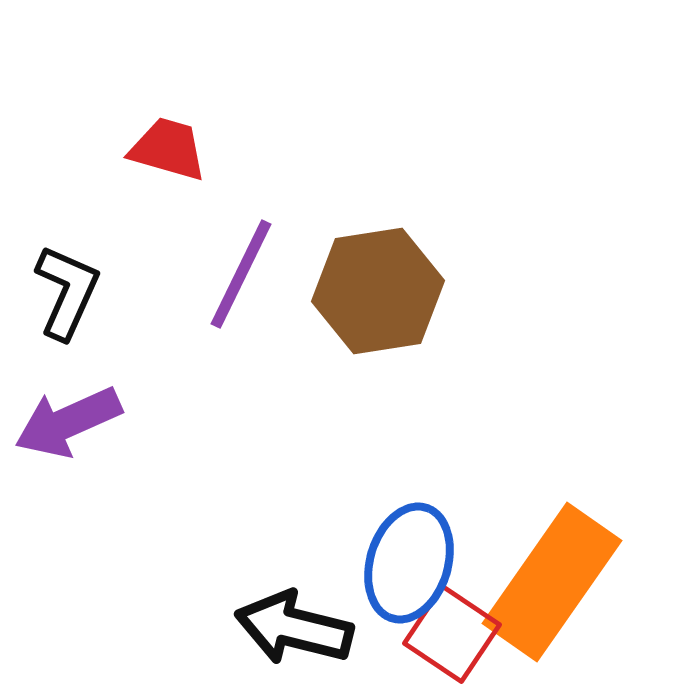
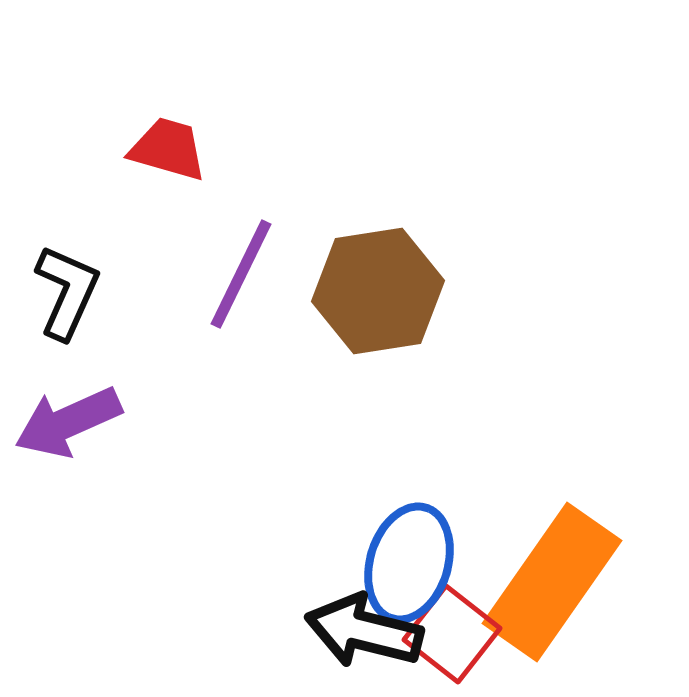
black arrow: moved 70 px right, 3 px down
red square: rotated 4 degrees clockwise
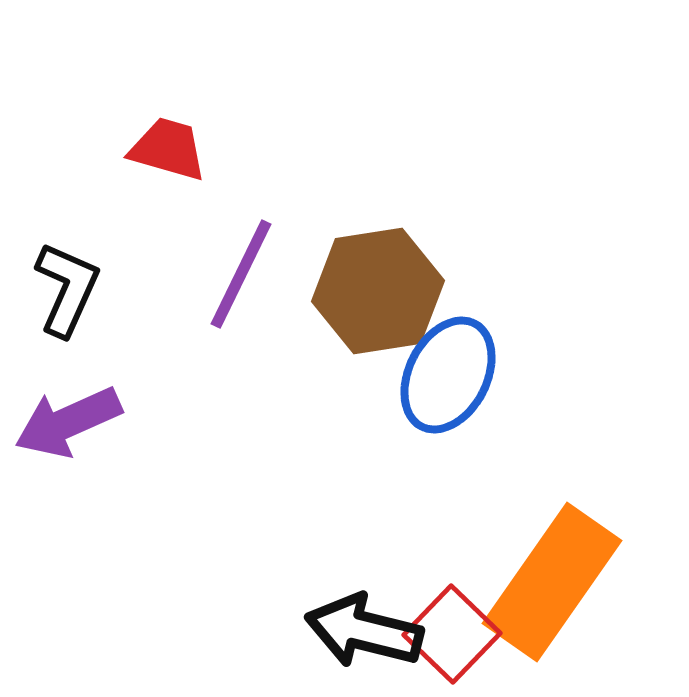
black L-shape: moved 3 px up
blue ellipse: moved 39 px right, 188 px up; rotated 10 degrees clockwise
red square: rotated 6 degrees clockwise
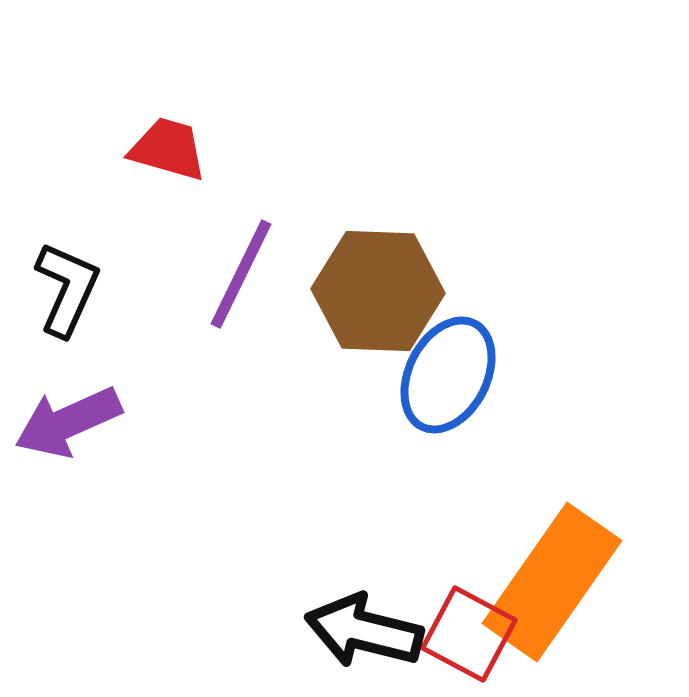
brown hexagon: rotated 11 degrees clockwise
red square: moved 17 px right; rotated 16 degrees counterclockwise
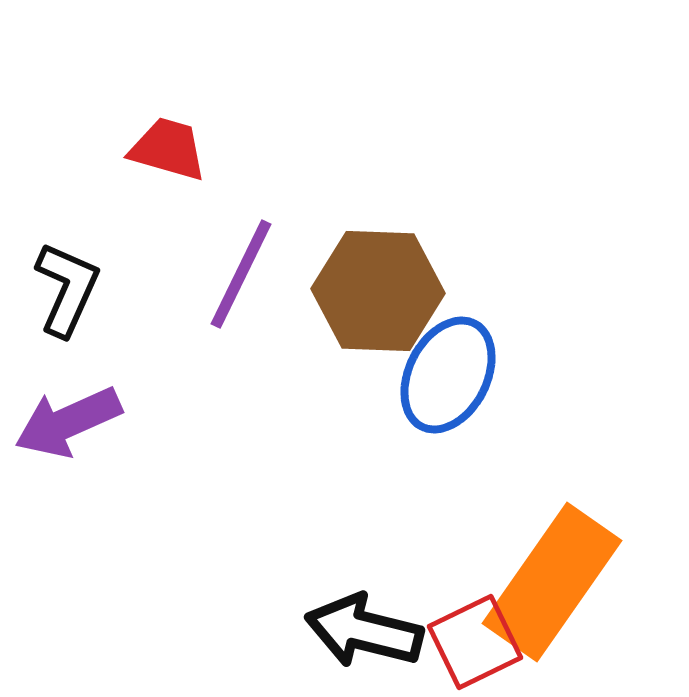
red square: moved 6 px right, 8 px down; rotated 36 degrees clockwise
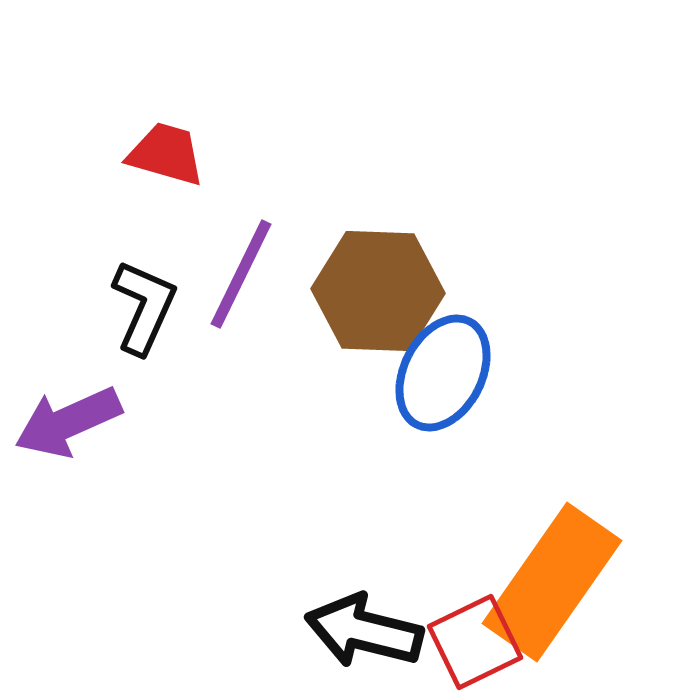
red trapezoid: moved 2 px left, 5 px down
black L-shape: moved 77 px right, 18 px down
blue ellipse: moved 5 px left, 2 px up
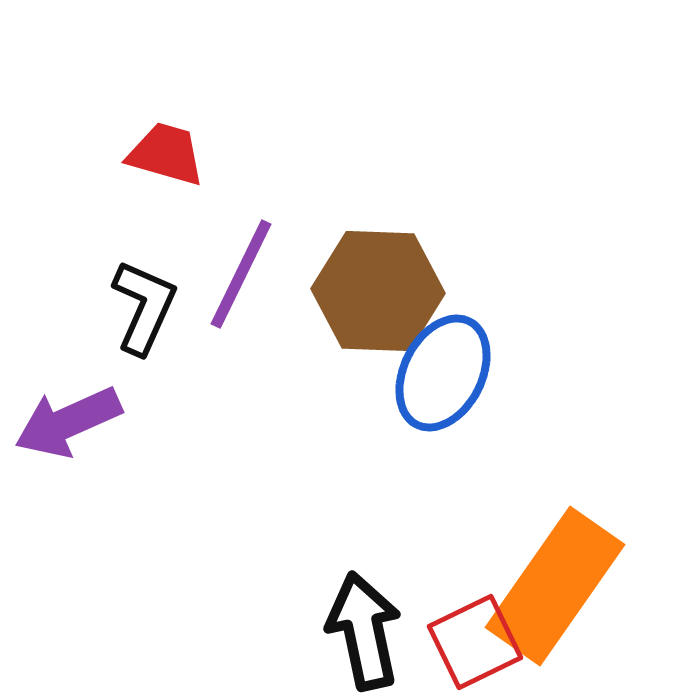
orange rectangle: moved 3 px right, 4 px down
black arrow: rotated 64 degrees clockwise
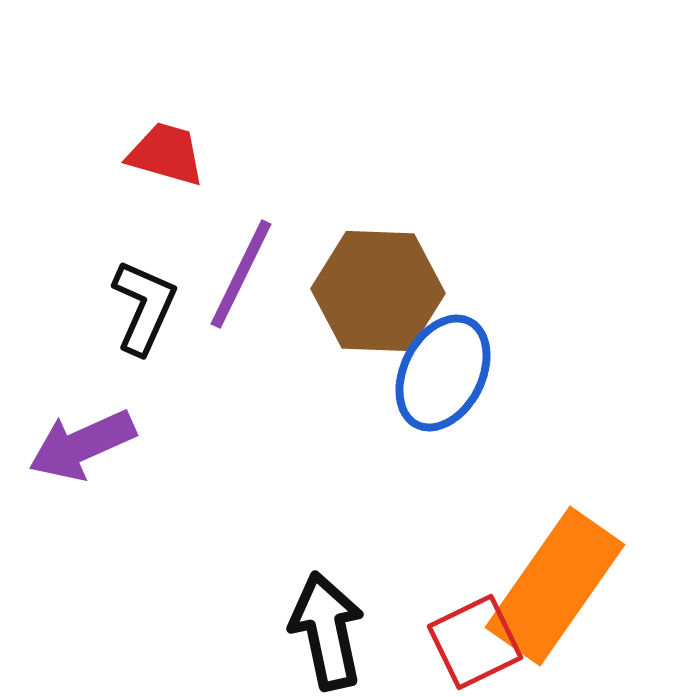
purple arrow: moved 14 px right, 23 px down
black arrow: moved 37 px left
